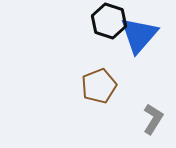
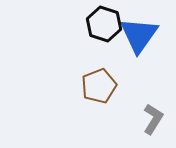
black hexagon: moved 5 px left, 3 px down
blue triangle: rotated 6 degrees counterclockwise
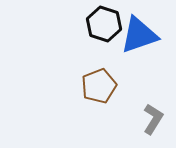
blue triangle: rotated 36 degrees clockwise
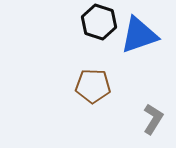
black hexagon: moved 5 px left, 2 px up
brown pentagon: moved 6 px left; rotated 24 degrees clockwise
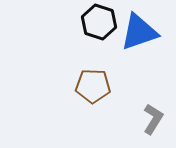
blue triangle: moved 3 px up
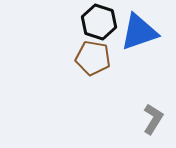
brown pentagon: moved 28 px up; rotated 8 degrees clockwise
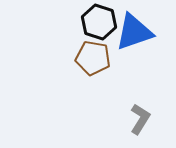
blue triangle: moved 5 px left
gray L-shape: moved 13 px left
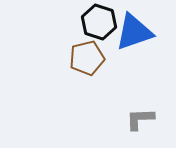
brown pentagon: moved 6 px left; rotated 24 degrees counterclockwise
gray L-shape: rotated 124 degrees counterclockwise
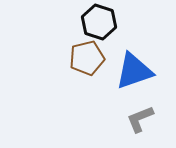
blue triangle: moved 39 px down
gray L-shape: rotated 20 degrees counterclockwise
